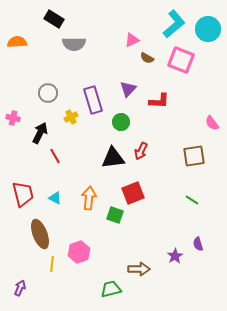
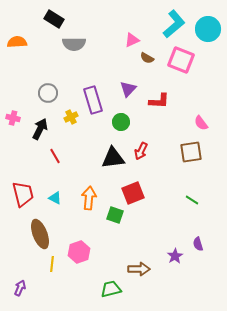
pink semicircle: moved 11 px left
black arrow: moved 4 px up
brown square: moved 3 px left, 4 px up
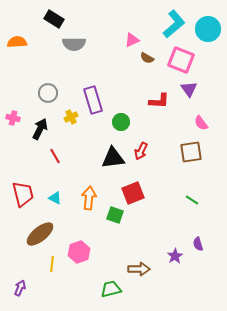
purple triangle: moved 61 px right; rotated 18 degrees counterclockwise
brown ellipse: rotated 72 degrees clockwise
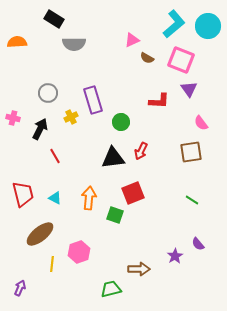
cyan circle: moved 3 px up
purple semicircle: rotated 24 degrees counterclockwise
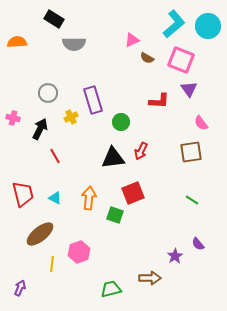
brown arrow: moved 11 px right, 9 px down
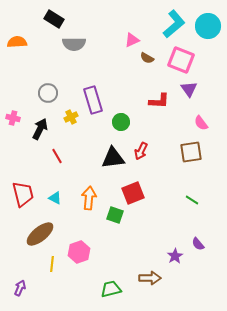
red line: moved 2 px right
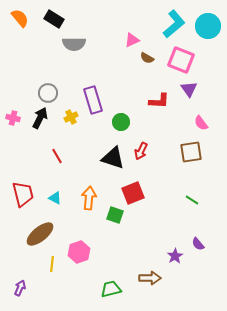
orange semicircle: moved 3 px right, 24 px up; rotated 54 degrees clockwise
black arrow: moved 11 px up
black triangle: rotated 25 degrees clockwise
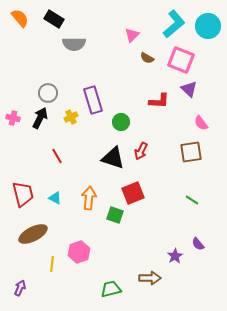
pink triangle: moved 5 px up; rotated 21 degrees counterclockwise
purple triangle: rotated 12 degrees counterclockwise
brown ellipse: moved 7 px left; rotated 12 degrees clockwise
